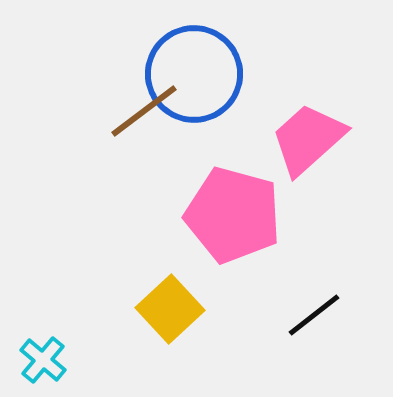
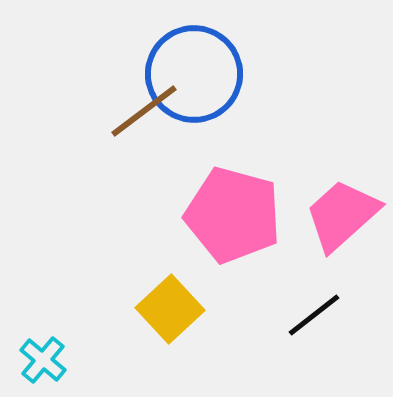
pink trapezoid: moved 34 px right, 76 px down
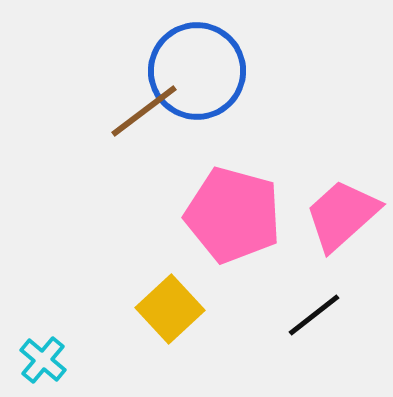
blue circle: moved 3 px right, 3 px up
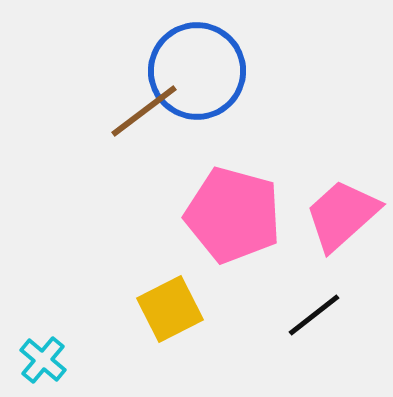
yellow square: rotated 16 degrees clockwise
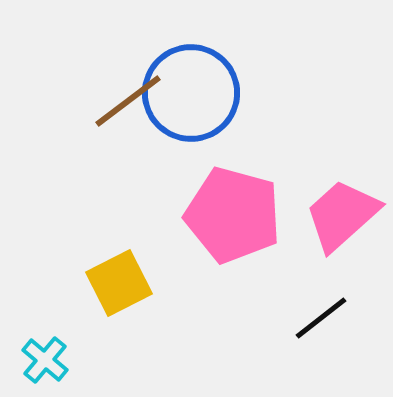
blue circle: moved 6 px left, 22 px down
brown line: moved 16 px left, 10 px up
yellow square: moved 51 px left, 26 px up
black line: moved 7 px right, 3 px down
cyan cross: moved 2 px right
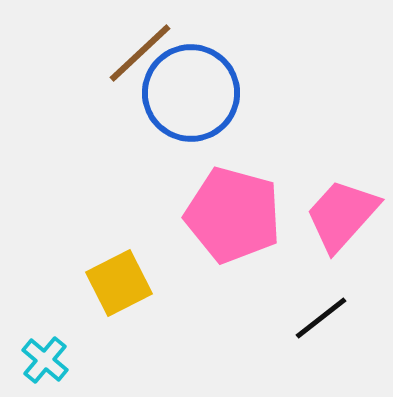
brown line: moved 12 px right, 48 px up; rotated 6 degrees counterclockwise
pink trapezoid: rotated 6 degrees counterclockwise
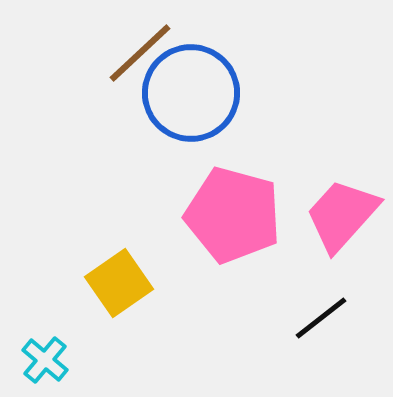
yellow square: rotated 8 degrees counterclockwise
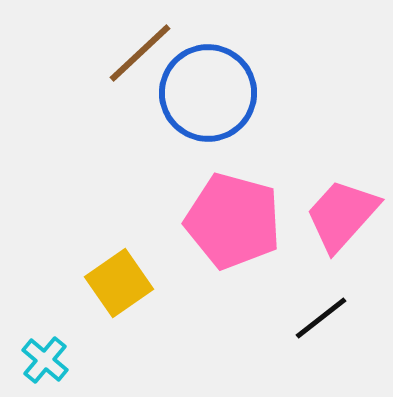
blue circle: moved 17 px right
pink pentagon: moved 6 px down
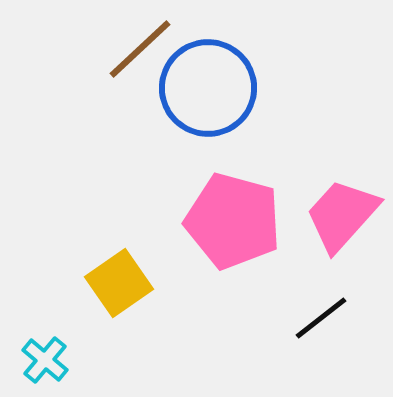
brown line: moved 4 px up
blue circle: moved 5 px up
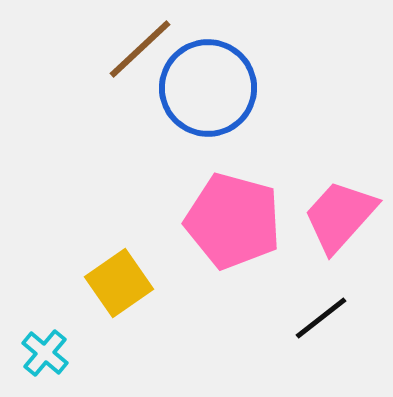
pink trapezoid: moved 2 px left, 1 px down
cyan cross: moved 7 px up
